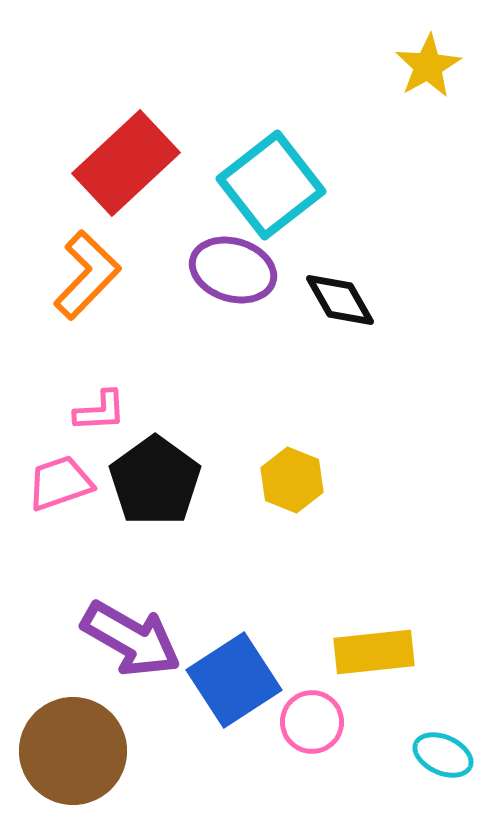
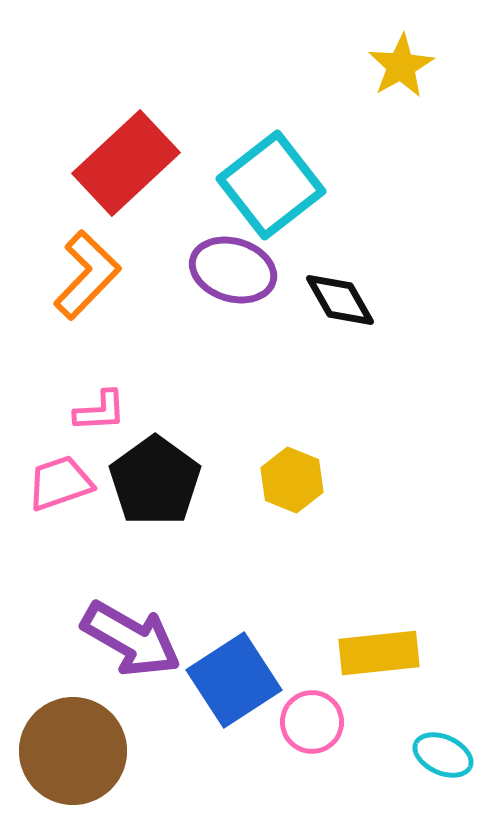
yellow star: moved 27 px left
yellow rectangle: moved 5 px right, 1 px down
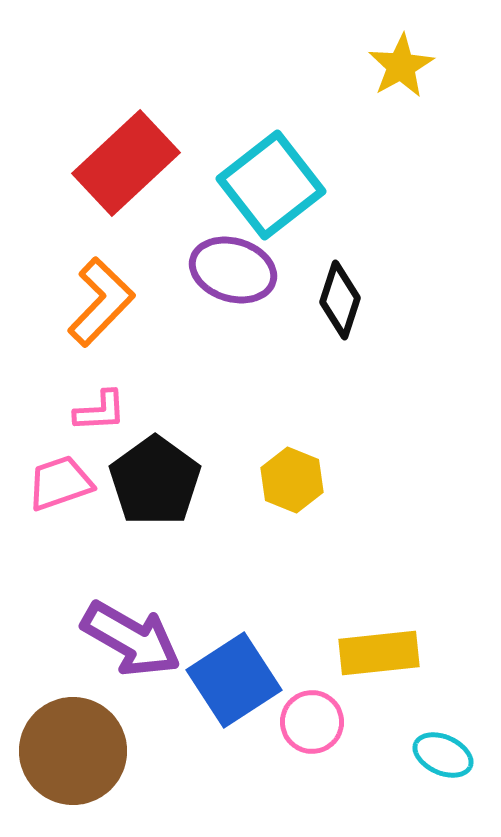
orange L-shape: moved 14 px right, 27 px down
black diamond: rotated 48 degrees clockwise
